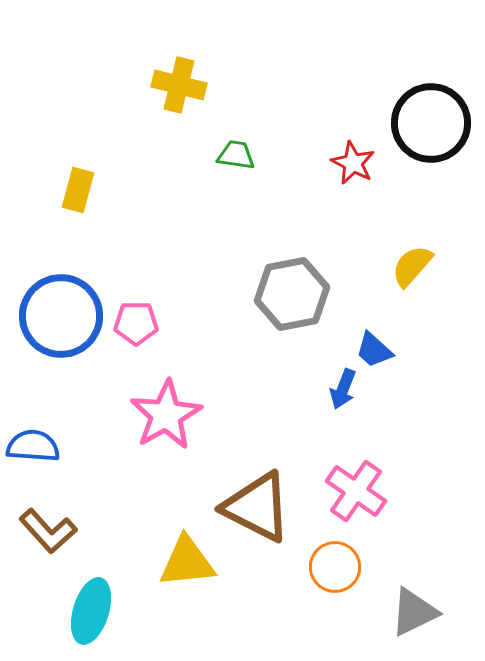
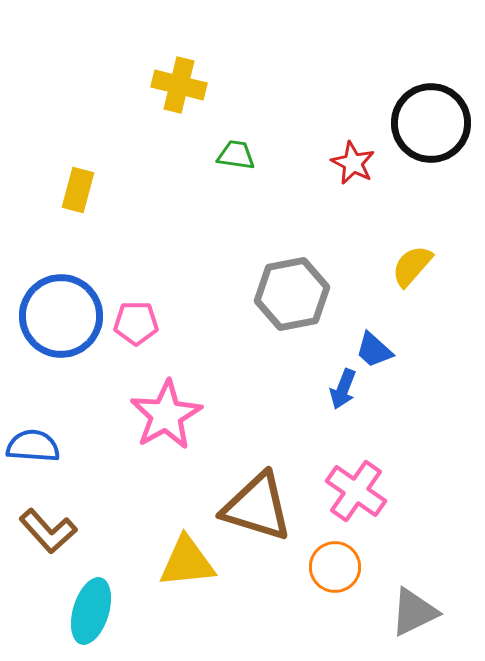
brown triangle: rotated 10 degrees counterclockwise
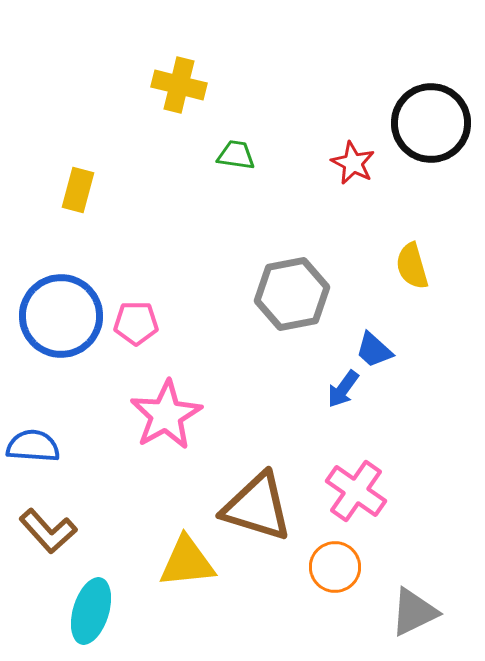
yellow semicircle: rotated 57 degrees counterclockwise
blue arrow: rotated 15 degrees clockwise
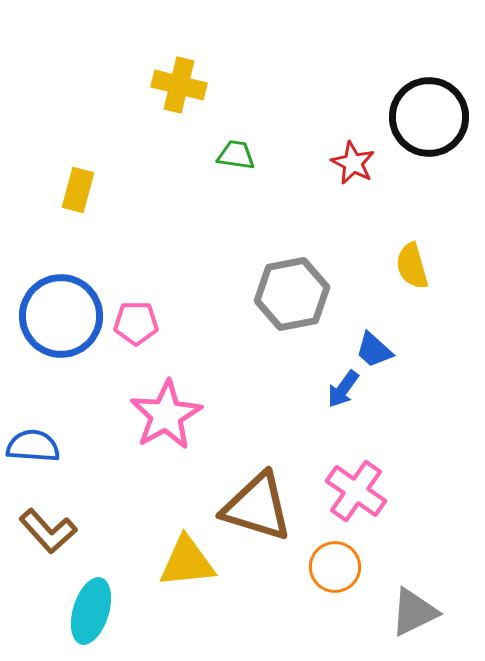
black circle: moved 2 px left, 6 px up
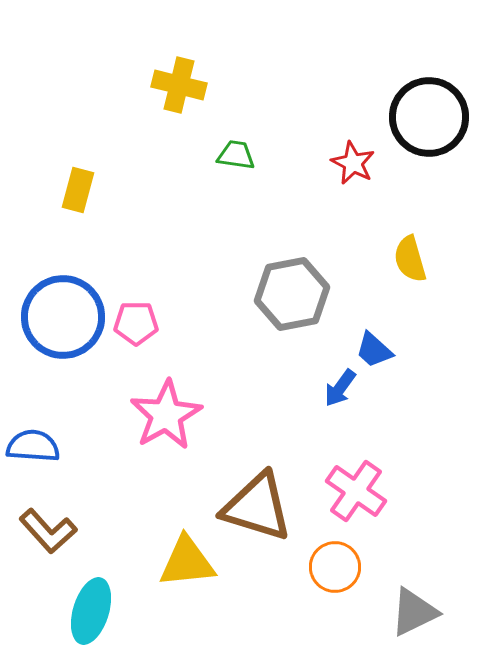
yellow semicircle: moved 2 px left, 7 px up
blue circle: moved 2 px right, 1 px down
blue arrow: moved 3 px left, 1 px up
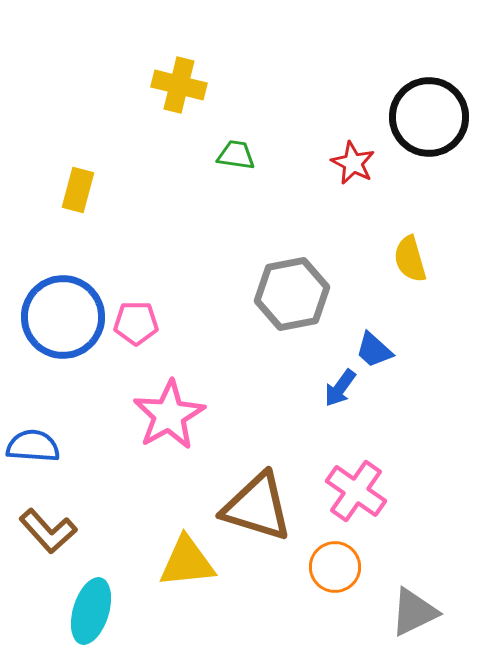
pink star: moved 3 px right
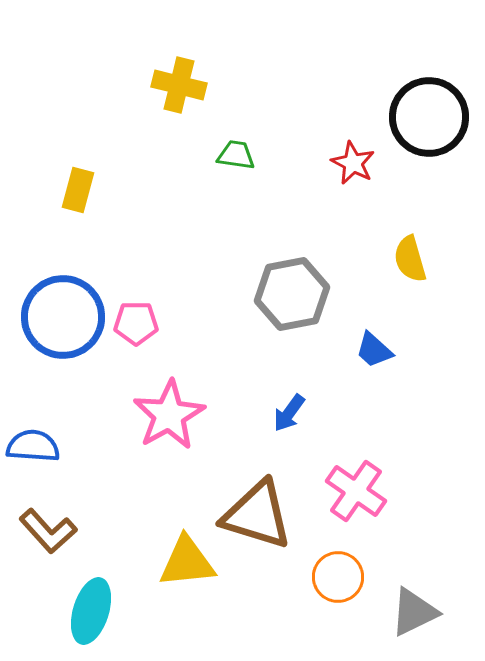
blue arrow: moved 51 px left, 25 px down
brown triangle: moved 8 px down
orange circle: moved 3 px right, 10 px down
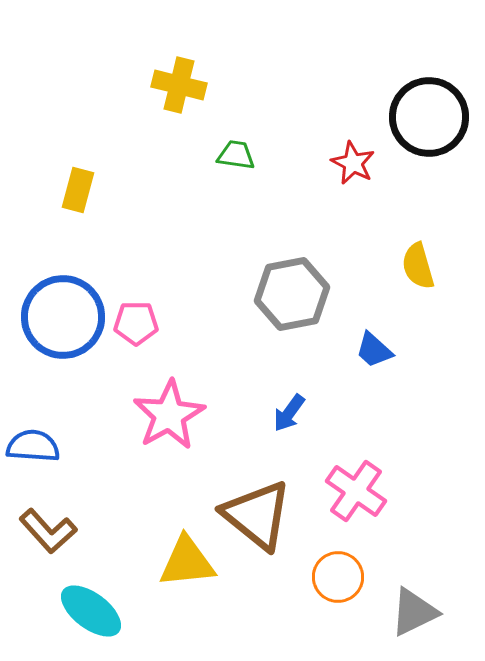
yellow semicircle: moved 8 px right, 7 px down
brown triangle: rotated 22 degrees clockwise
cyan ellipse: rotated 70 degrees counterclockwise
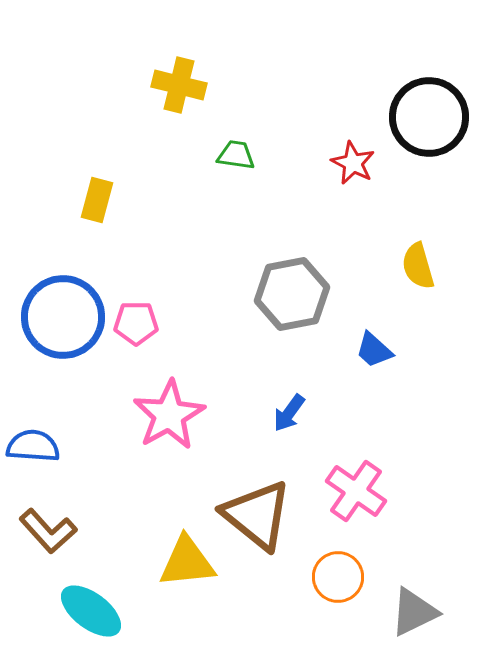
yellow rectangle: moved 19 px right, 10 px down
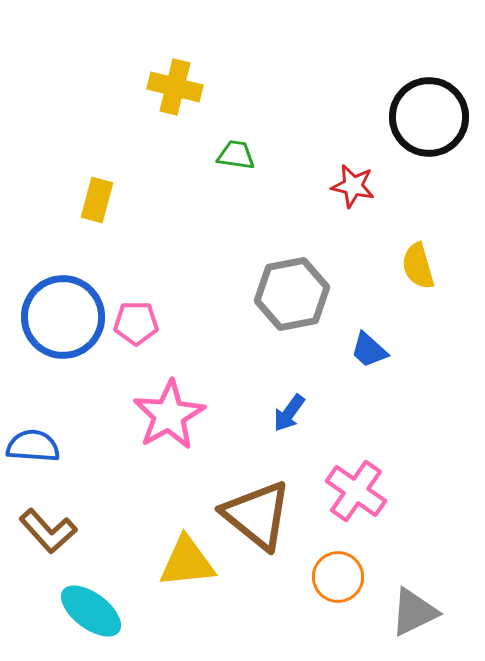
yellow cross: moved 4 px left, 2 px down
red star: moved 23 px down; rotated 15 degrees counterclockwise
blue trapezoid: moved 5 px left
